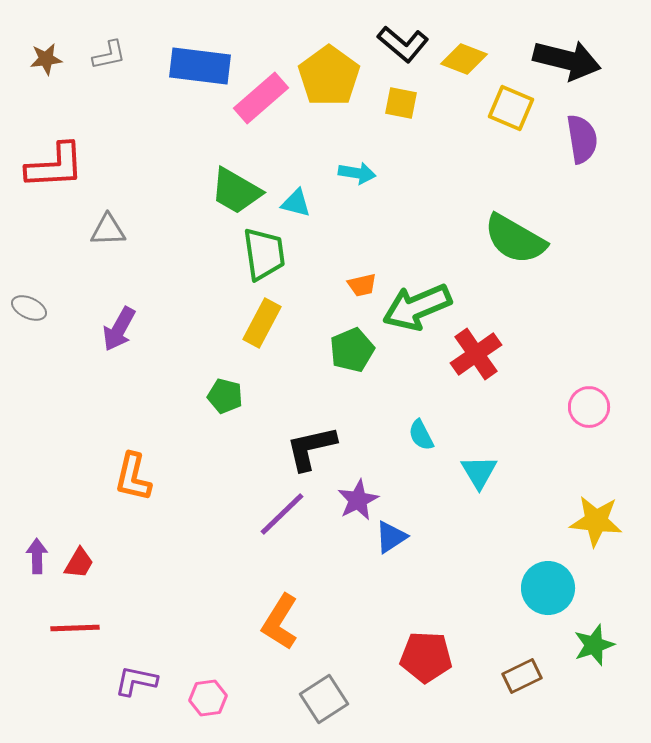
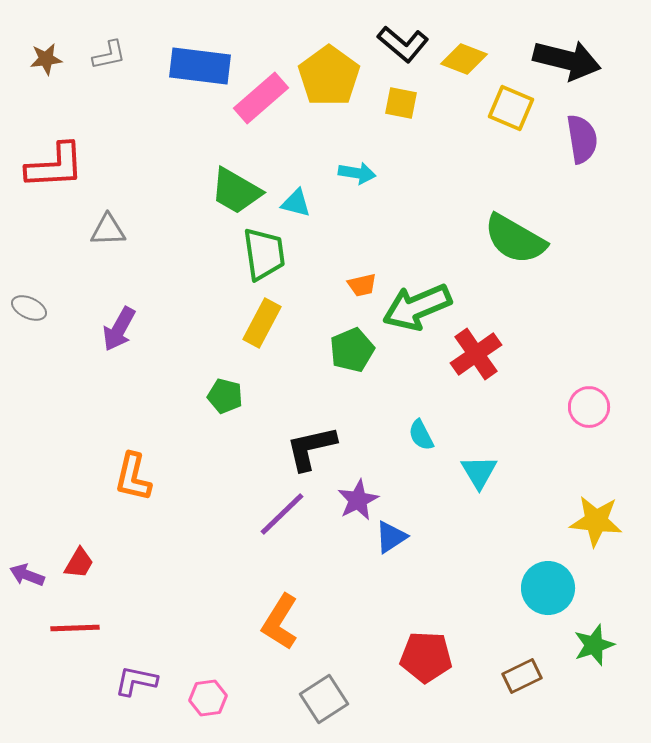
purple arrow at (37, 556): moved 10 px left, 19 px down; rotated 68 degrees counterclockwise
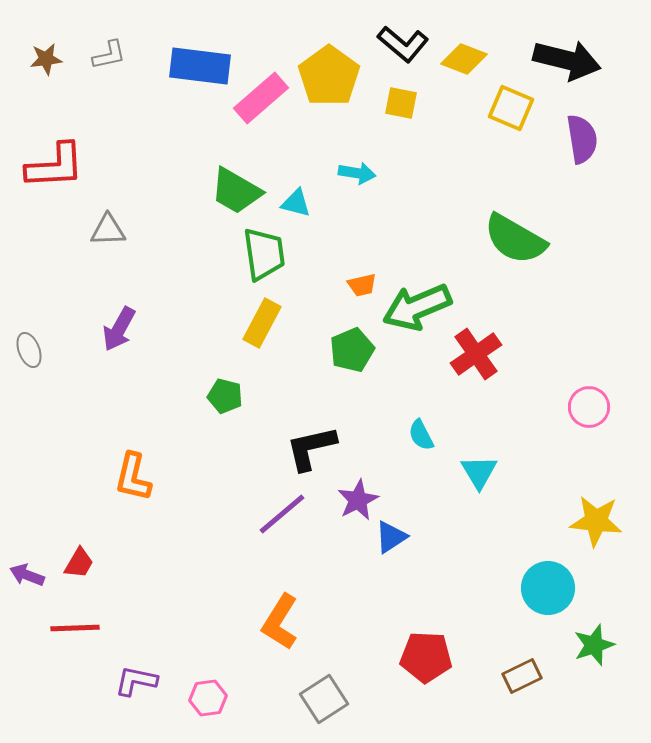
gray ellipse at (29, 308): moved 42 px down; rotated 44 degrees clockwise
purple line at (282, 514): rotated 4 degrees clockwise
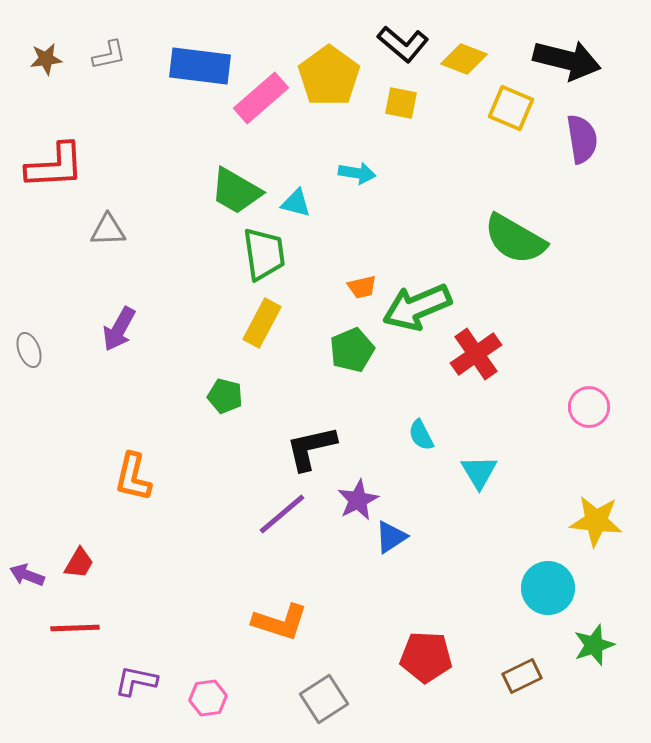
orange trapezoid at (362, 285): moved 2 px down
orange L-shape at (280, 622): rotated 104 degrees counterclockwise
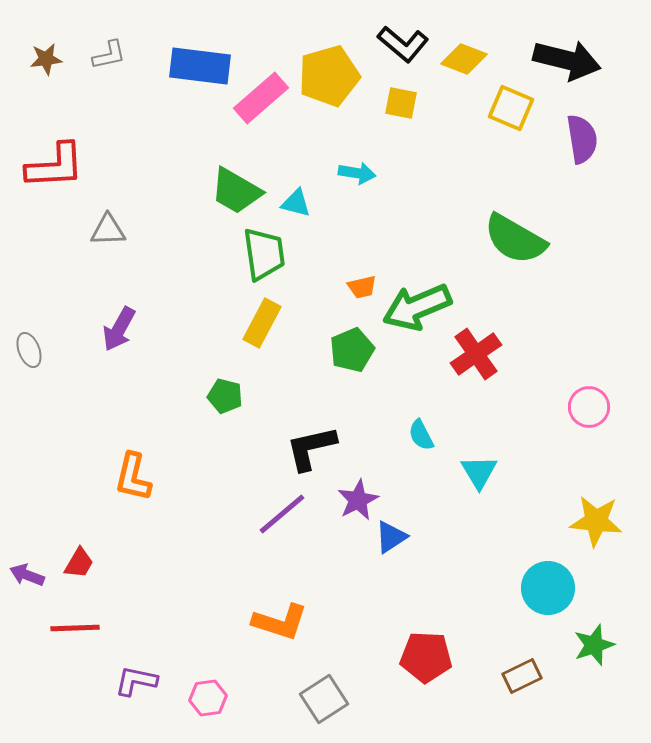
yellow pentagon at (329, 76): rotated 20 degrees clockwise
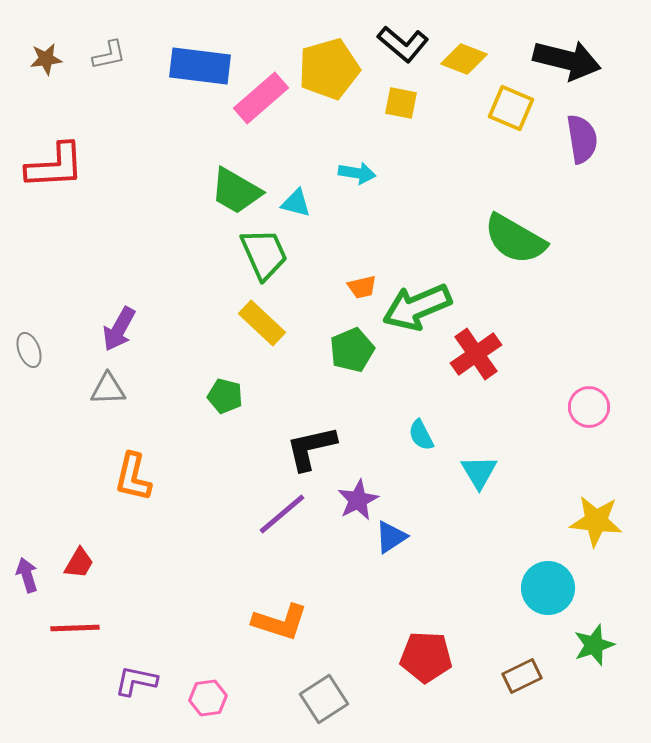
yellow pentagon at (329, 76): moved 7 px up
gray triangle at (108, 230): moved 159 px down
green trapezoid at (264, 254): rotated 16 degrees counterclockwise
yellow rectangle at (262, 323): rotated 75 degrees counterclockwise
purple arrow at (27, 575): rotated 52 degrees clockwise
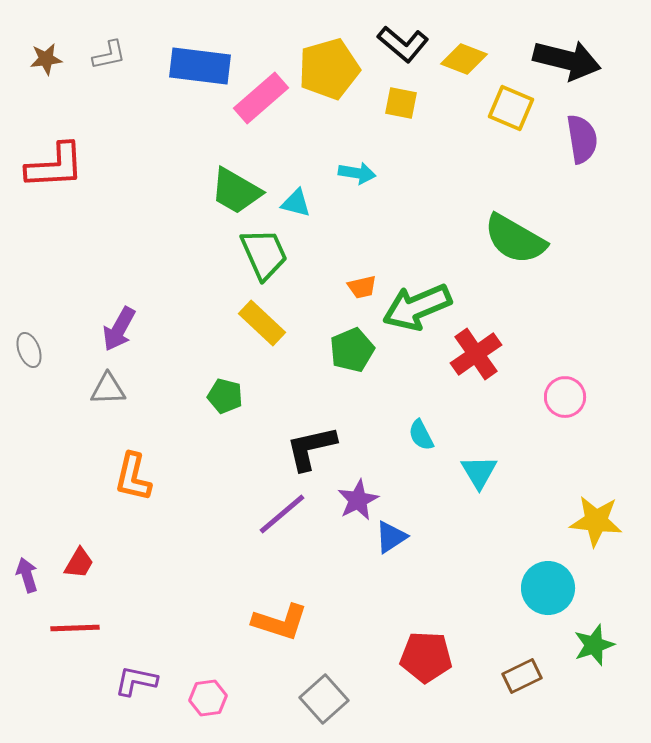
pink circle at (589, 407): moved 24 px left, 10 px up
gray square at (324, 699): rotated 9 degrees counterclockwise
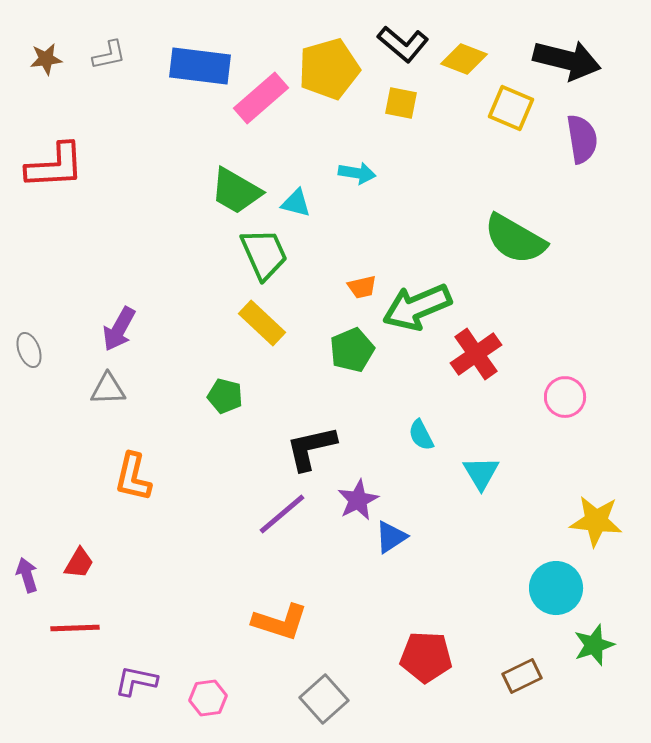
cyan triangle at (479, 472): moved 2 px right, 1 px down
cyan circle at (548, 588): moved 8 px right
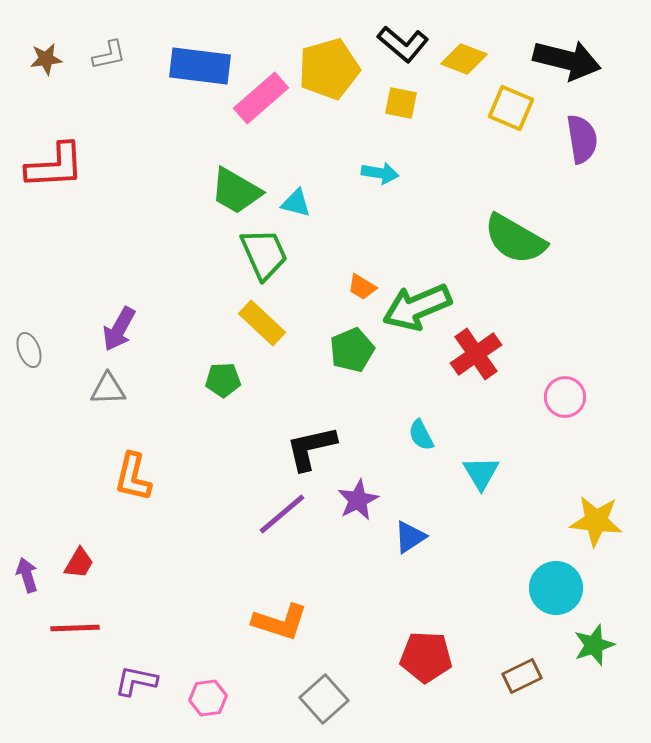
cyan arrow at (357, 173): moved 23 px right
orange trapezoid at (362, 287): rotated 44 degrees clockwise
green pentagon at (225, 396): moved 2 px left, 16 px up; rotated 16 degrees counterclockwise
blue triangle at (391, 537): moved 19 px right
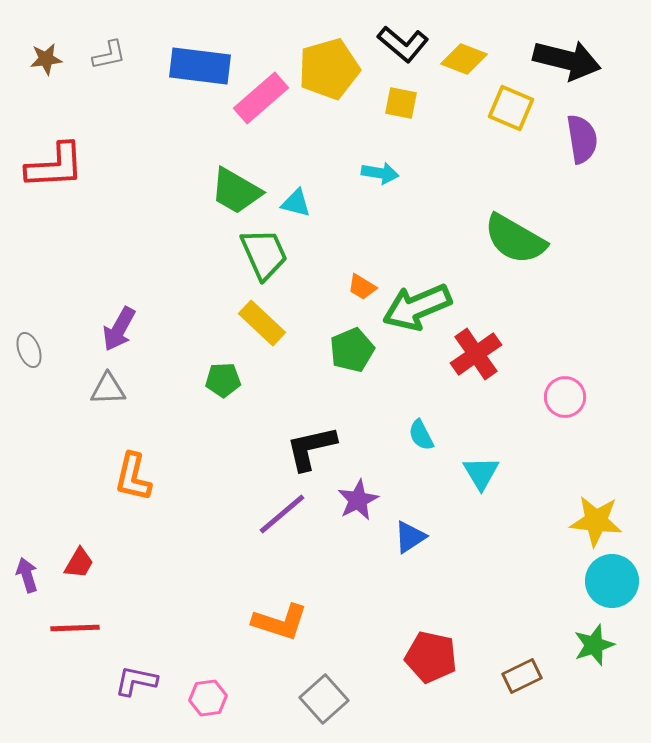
cyan circle at (556, 588): moved 56 px right, 7 px up
red pentagon at (426, 657): moved 5 px right; rotated 9 degrees clockwise
